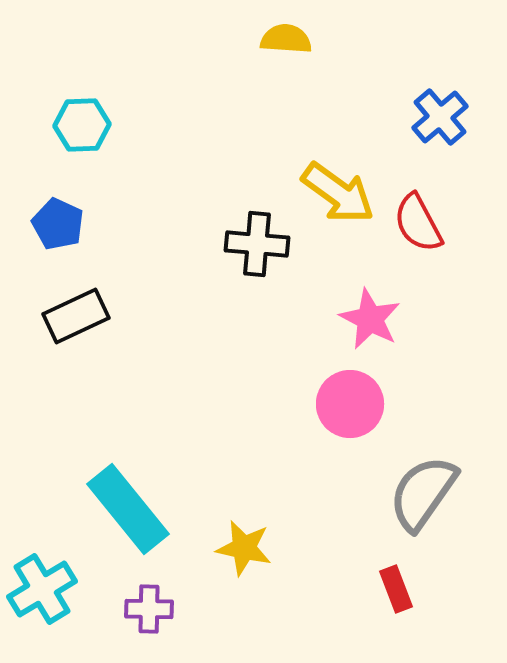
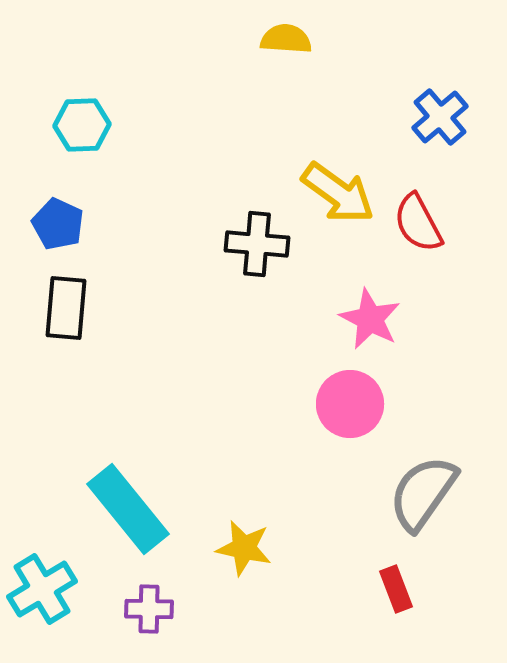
black rectangle: moved 10 px left, 8 px up; rotated 60 degrees counterclockwise
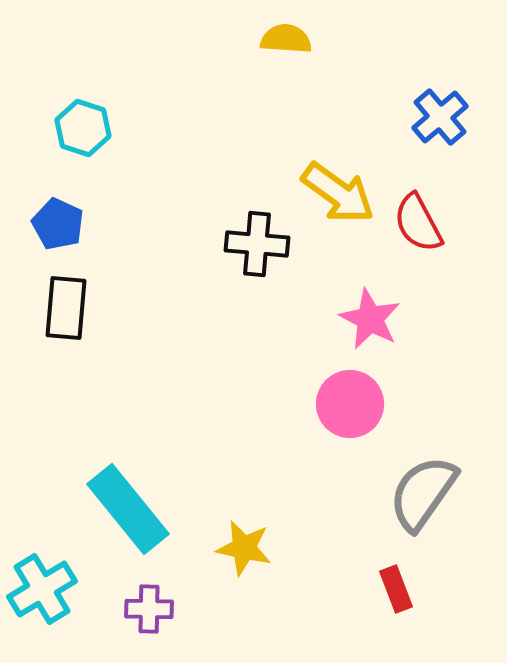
cyan hexagon: moved 1 px right, 3 px down; rotated 20 degrees clockwise
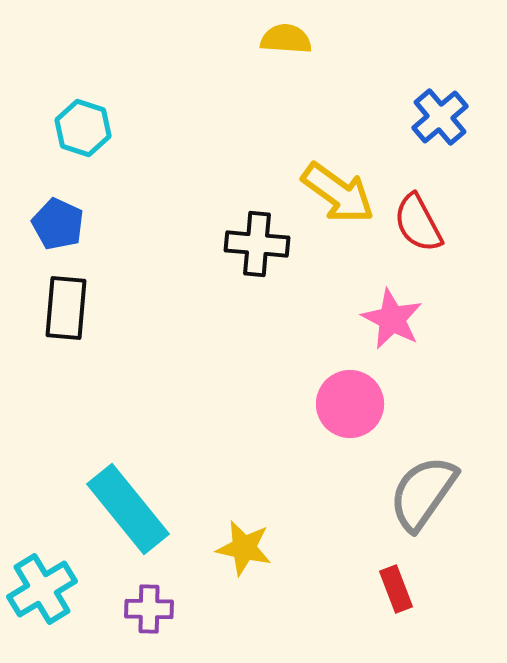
pink star: moved 22 px right
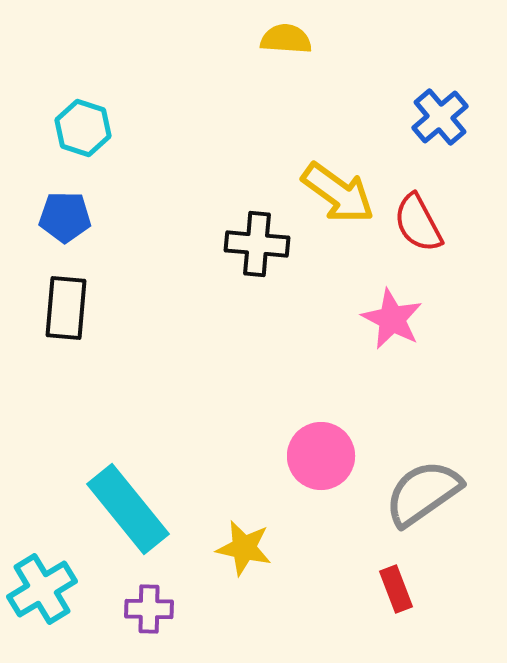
blue pentagon: moved 7 px right, 7 px up; rotated 24 degrees counterclockwise
pink circle: moved 29 px left, 52 px down
gray semicircle: rotated 20 degrees clockwise
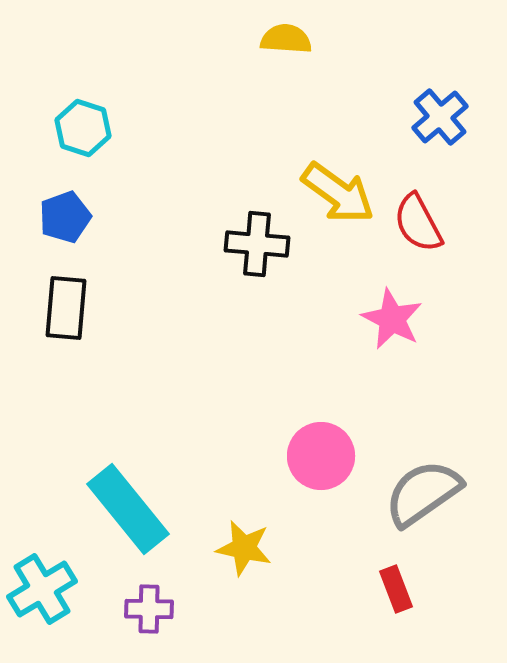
blue pentagon: rotated 21 degrees counterclockwise
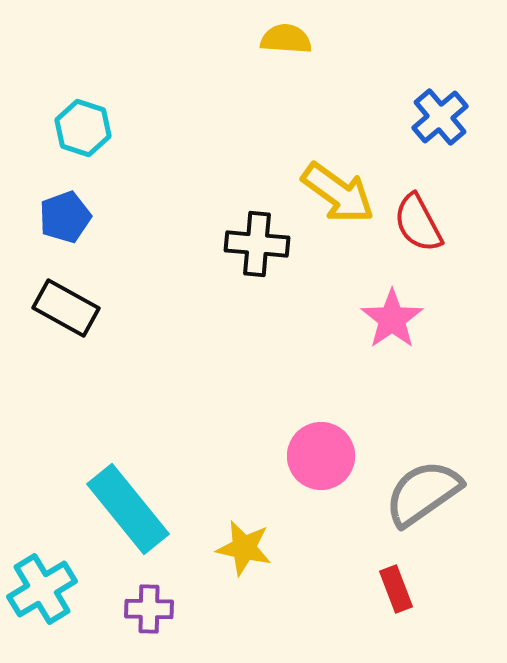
black rectangle: rotated 66 degrees counterclockwise
pink star: rotated 10 degrees clockwise
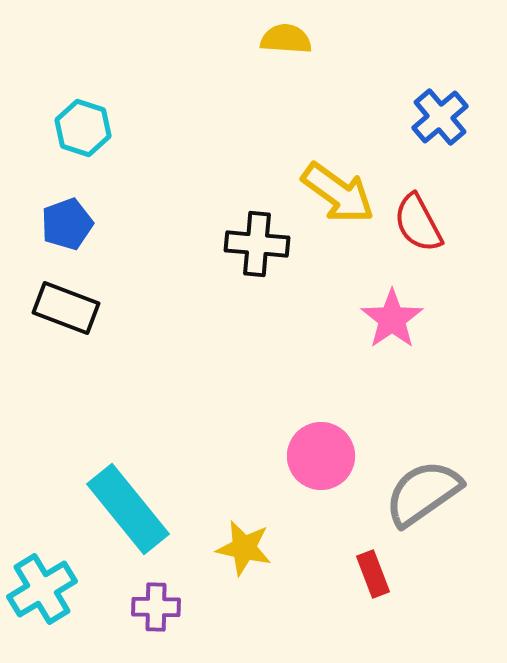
blue pentagon: moved 2 px right, 7 px down
black rectangle: rotated 8 degrees counterclockwise
red rectangle: moved 23 px left, 15 px up
purple cross: moved 7 px right, 2 px up
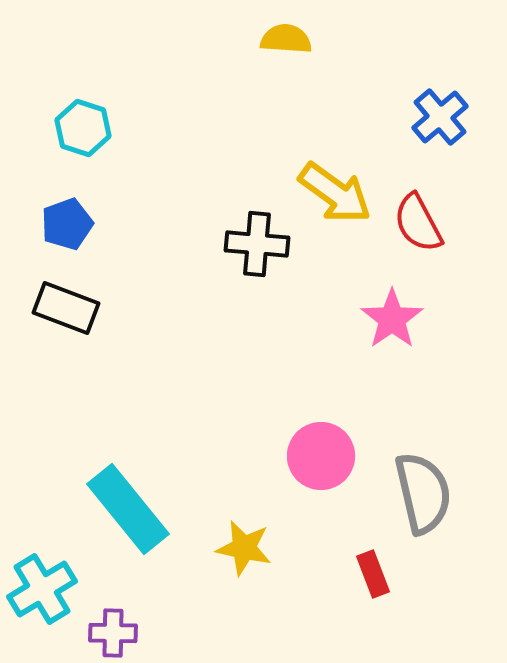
yellow arrow: moved 3 px left
gray semicircle: rotated 112 degrees clockwise
purple cross: moved 43 px left, 26 px down
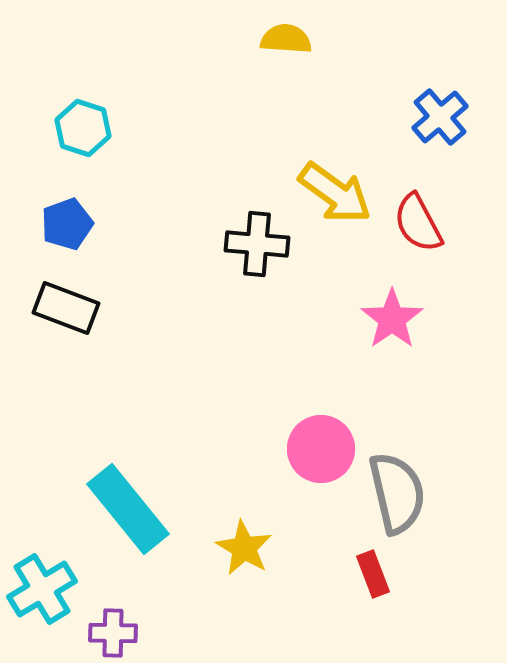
pink circle: moved 7 px up
gray semicircle: moved 26 px left
yellow star: rotated 18 degrees clockwise
